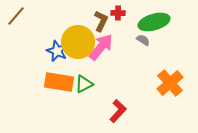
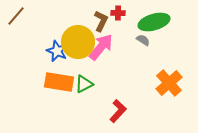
orange cross: moved 1 px left
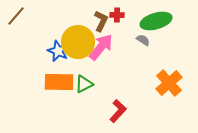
red cross: moved 1 px left, 2 px down
green ellipse: moved 2 px right, 1 px up
blue star: moved 1 px right
orange rectangle: rotated 8 degrees counterclockwise
